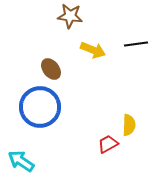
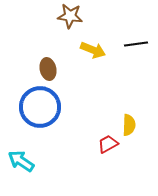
brown ellipse: moved 3 px left; rotated 25 degrees clockwise
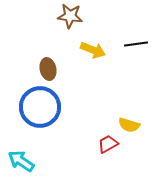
yellow semicircle: rotated 105 degrees clockwise
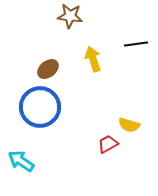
yellow arrow: moved 9 px down; rotated 130 degrees counterclockwise
brown ellipse: rotated 65 degrees clockwise
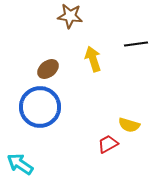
cyan arrow: moved 1 px left, 3 px down
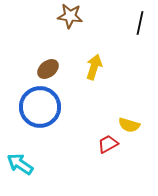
black line: moved 4 px right, 21 px up; rotated 70 degrees counterclockwise
yellow arrow: moved 1 px right, 8 px down; rotated 35 degrees clockwise
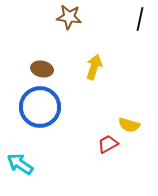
brown star: moved 1 px left, 1 px down
black line: moved 4 px up
brown ellipse: moved 6 px left; rotated 50 degrees clockwise
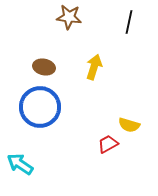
black line: moved 11 px left, 3 px down
brown ellipse: moved 2 px right, 2 px up
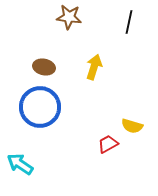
yellow semicircle: moved 3 px right, 1 px down
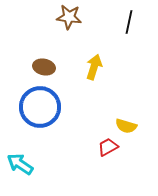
yellow semicircle: moved 6 px left
red trapezoid: moved 3 px down
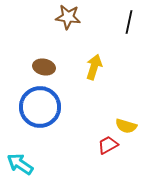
brown star: moved 1 px left
red trapezoid: moved 2 px up
